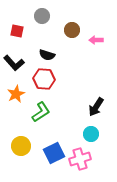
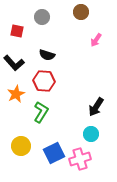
gray circle: moved 1 px down
brown circle: moved 9 px right, 18 px up
pink arrow: rotated 56 degrees counterclockwise
red hexagon: moved 2 px down
green L-shape: rotated 25 degrees counterclockwise
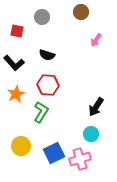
red hexagon: moved 4 px right, 4 px down
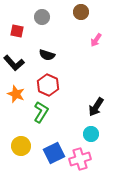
red hexagon: rotated 20 degrees clockwise
orange star: rotated 24 degrees counterclockwise
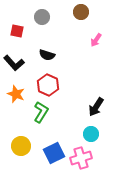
pink cross: moved 1 px right, 1 px up
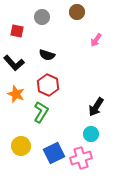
brown circle: moved 4 px left
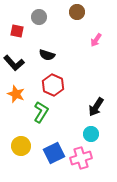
gray circle: moved 3 px left
red hexagon: moved 5 px right
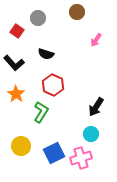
gray circle: moved 1 px left, 1 px down
red square: rotated 24 degrees clockwise
black semicircle: moved 1 px left, 1 px up
orange star: rotated 12 degrees clockwise
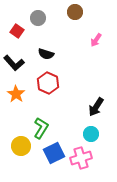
brown circle: moved 2 px left
red hexagon: moved 5 px left, 2 px up
green L-shape: moved 16 px down
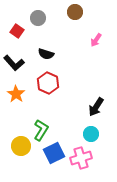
green L-shape: moved 2 px down
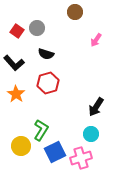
gray circle: moved 1 px left, 10 px down
red hexagon: rotated 20 degrees clockwise
blue square: moved 1 px right, 1 px up
